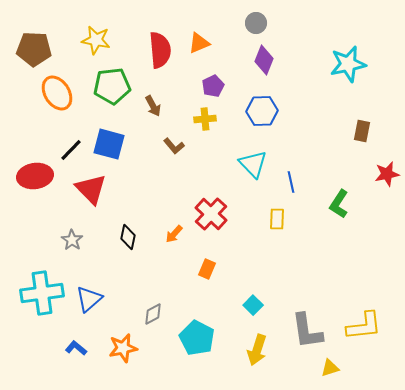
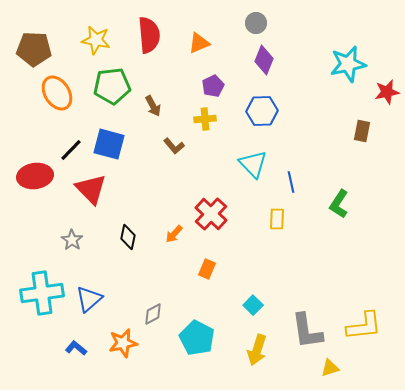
red semicircle: moved 11 px left, 15 px up
red star: moved 82 px up
orange star: moved 5 px up
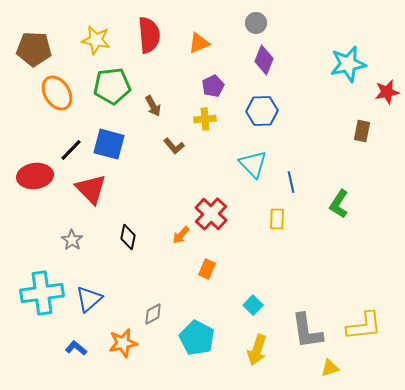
orange arrow: moved 7 px right, 1 px down
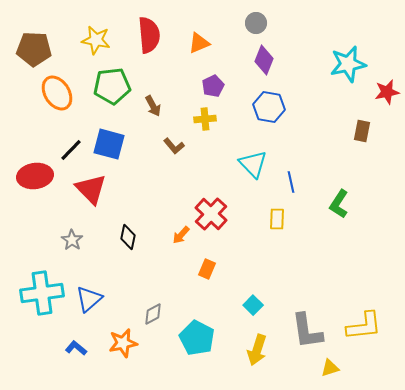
blue hexagon: moved 7 px right, 4 px up; rotated 12 degrees clockwise
